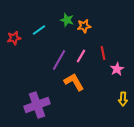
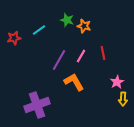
orange star: rotated 24 degrees clockwise
pink star: moved 13 px down
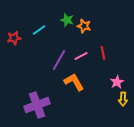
pink line: rotated 32 degrees clockwise
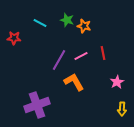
cyan line: moved 1 px right, 7 px up; rotated 64 degrees clockwise
red star: rotated 16 degrees clockwise
yellow arrow: moved 1 px left, 10 px down
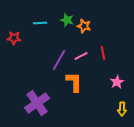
cyan line: rotated 32 degrees counterclockwise
orange L-shape: rotated 30 degrees clockwise
purple cross: moved 2 px up; rotated 15 degrees counterclockwise
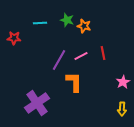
pink star: moved 6 px right
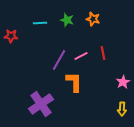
orange star: moved 9 px right, 7 px up
red star: moved 3 px left, 2 px up
purple cross: moved 4 px right, 1 px down
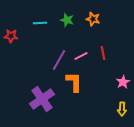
purple cross: moved 1 px right, 5 px up
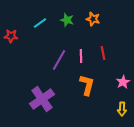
cyan line: rotated 32 degrees counterclockwise
pink line: rotated 64 degrees counterclockwise
orange L-shape: moved 13 px right, 3 px down; rotated 15 degrees clockwise
